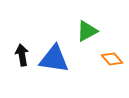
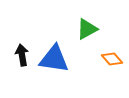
green triangle: moved 2 px up
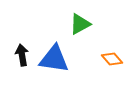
green triangle: moved 7 px left, 5 px up
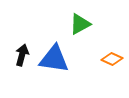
black arrow: rotated 25 degrees clockwise
orange diamond: rotated 25 degrees counterclockwise
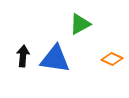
black arrow: moved 1 px right, 1 px down; rotated 10 degrees counterclockwise
blue triangle: moved 1 px right
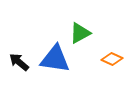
green triangle: moved 9 px down
black arrow: moved 4 px left, 6 px down; rotated 55 degrees counterclockwise
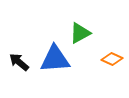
blue triangle: rotated 12 degrees counterclockwise
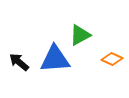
green triangle: moved 2 px down
